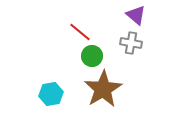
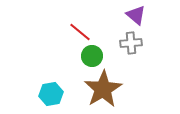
gray cross: rotated 15 degrees counterclockwise
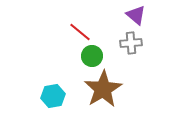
cyan hexagon: moved 2 px right, 2 px down
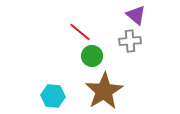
gray cross: moved 1 px left, 2 px up
brown star: moved 1 px right, 2 px down
cyan hexagon: rotated 15 degrees clockwise
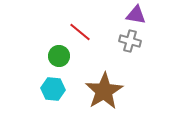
purple triangle: rotated 30 degrees counterclockwise
gray cross: rotated 20 degrees clockwise
green circle: moved 33 px left
cyan hexagon: moved 7 px up
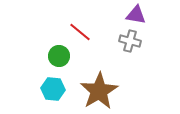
brown star: moved 5 px left
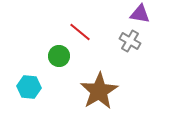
purple triangle: moved 4 px right, 1 px up
gray cross: rotated 15 degrees clockwise
cyan hexagon: moved 24 px left, 2 px up
